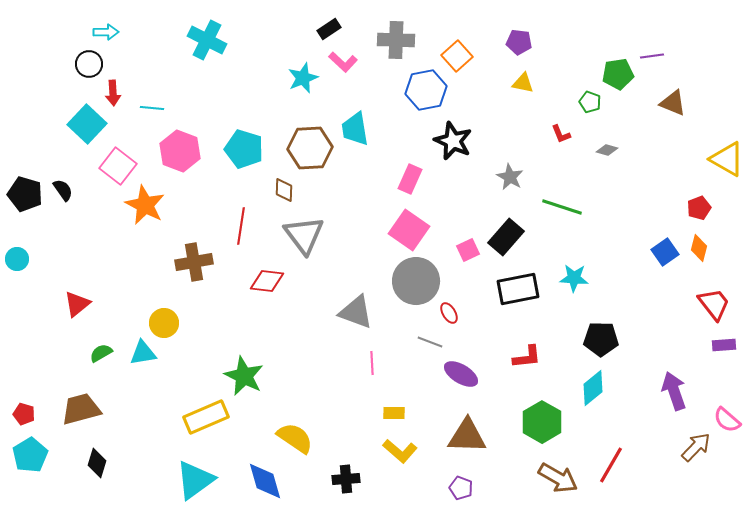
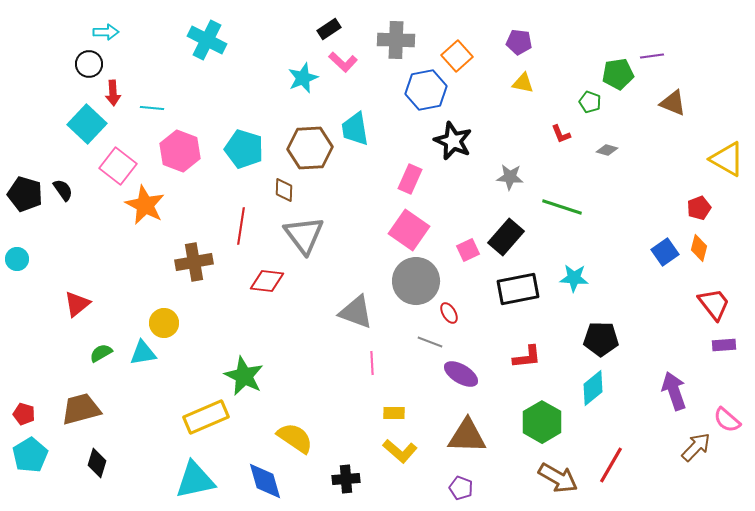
gray star at (510, 177): rotated 24 degrees counterclockwise
cyan triangle at (195, 480): rotated 24 degrees clockwise
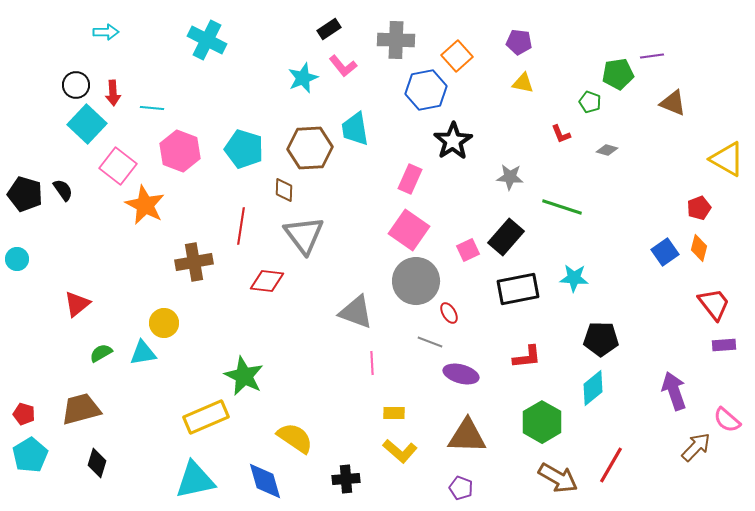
pink L-shape at (343, 62): moved 4 px down; rotated 8 degrees clockwise
black circle at (89, 64): moved 13 px left, 21 px down
black star at (453, 141): rotated 15 degrees clockwise
purple ellipse at (461, 374): rotated 16 degrees counterclockwise
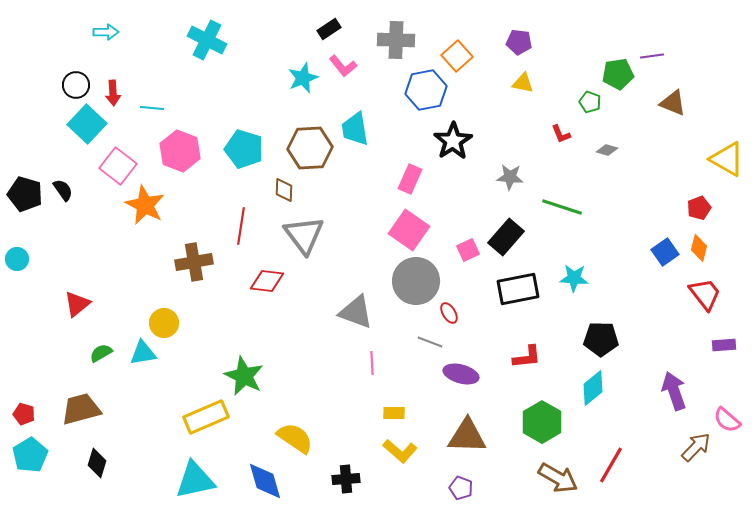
red trapezoid at (714, 304): moved 9 px left, 10 px up
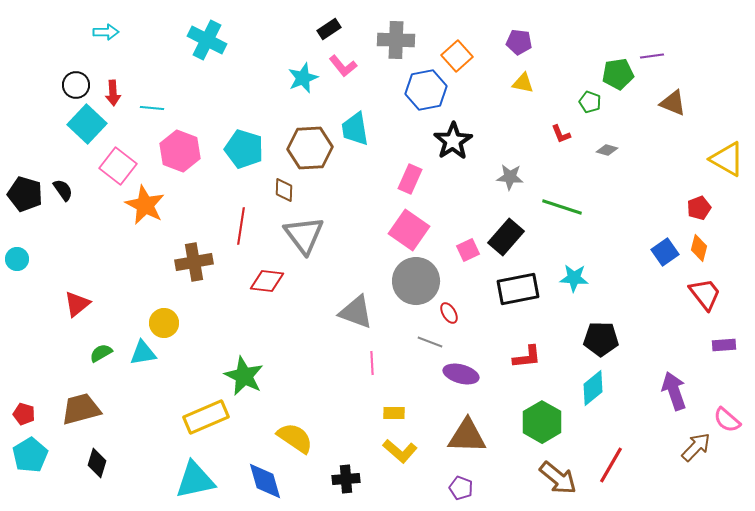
brown arrow at (558, 478): rotated 9 degrees clockwise
